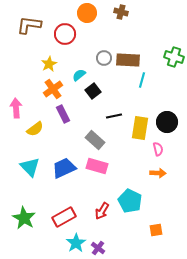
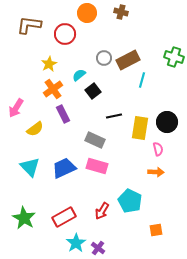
brown rectangle: rotated 30 degrees counterclockwise
pink arrow: rotated 144 degrees counterclockwise
gray rectangle: rotated 18 degrees counterclockwise
orange arrow: moved 2 px left, 1 px up
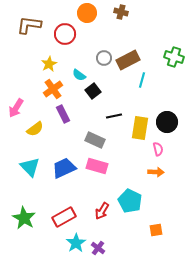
cyan semicircle: rotated 104 degrees counterclockwise
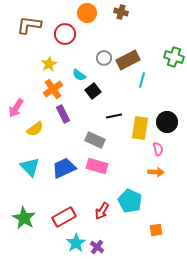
purple cross: moved 1 px left, 1 px up
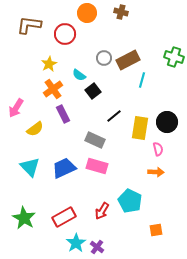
black line: rotated 28 degrees counterclockwise
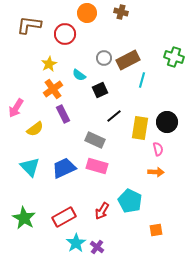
black square: moved 7 px right, 1 px up; rotated 14 degrees clockwise
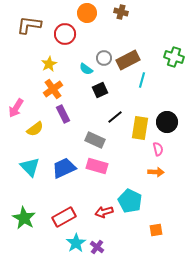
cyan semicircle: moved 7 px right, 6 px up
black line: moved 1 px right, 1 px down
red arrow: moved 2 px right, 1 px down; rotated 42 degrees clockwise
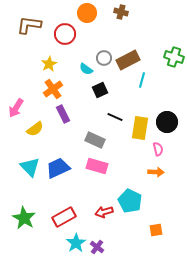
black line: rotated 63 degrees clockwise
blue trapezoid: moved 6 px left
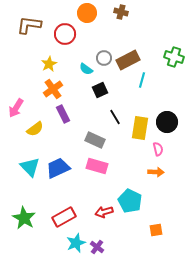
black line: rotated 35 degrees clockwise
cyan star: rotated 12 degrees clockwise
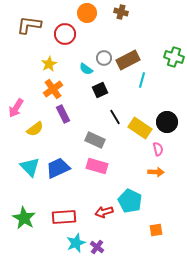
yellow rectangle: rotated 65 degrees counterclockwise
red rectangle: rotated 25 degrees clockwise
